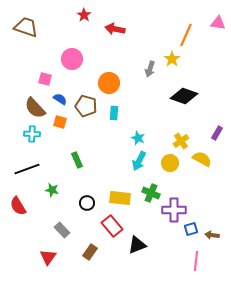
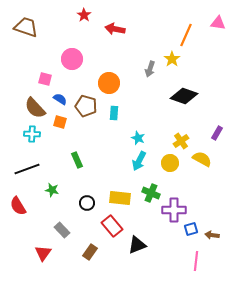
red triangle: moved 5 px left, 4 px up
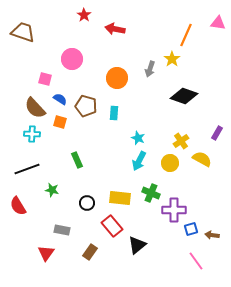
brown trapezoid: moved 3 px left, 5 px down
orange circle: moved 8 px right, 5 px up
gray rectangle: rotated 35 degrees counterclockwise
black triangle: rotated 18 degrees counterclockwise
red triangle: moved 3 px right
pink line: rotated 42 degrees counterclockwise
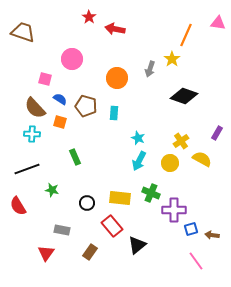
red star: moved 5 px right, 2 px down
green rectangle: moved 2 px left, 3 px up
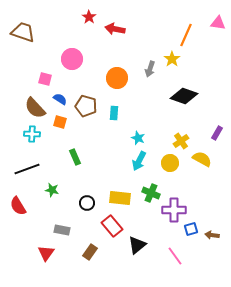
pink line: moved 21 px left, 5 px up
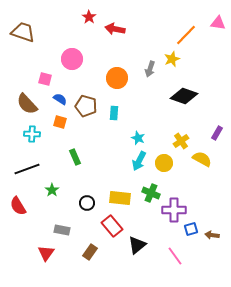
orange line: rotated 20 degrees clockwise
yellow star: rotated 14 degrees clockwise
brown semicircle: moved 8 px left, 4 px up
yellow circle: moved 6 px left
green star: rotated 24 degrees clockwise
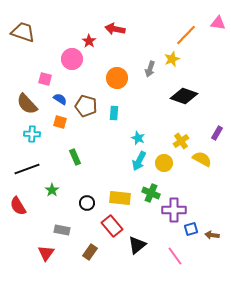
red star: moved 24 px down
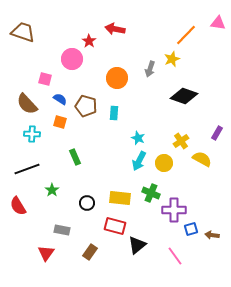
red rectangle: moved 3 px right; rotated 35 degrees counterclockwise
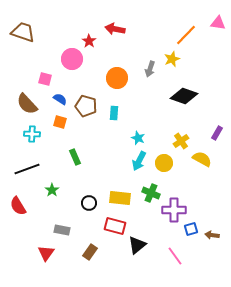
black circle: moved 2 px right
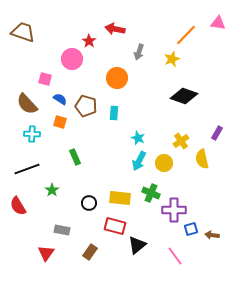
gray arrow: moved 11 px left, 17 px up
yellow semicircle: rotated 132 degrees counterclockwise
